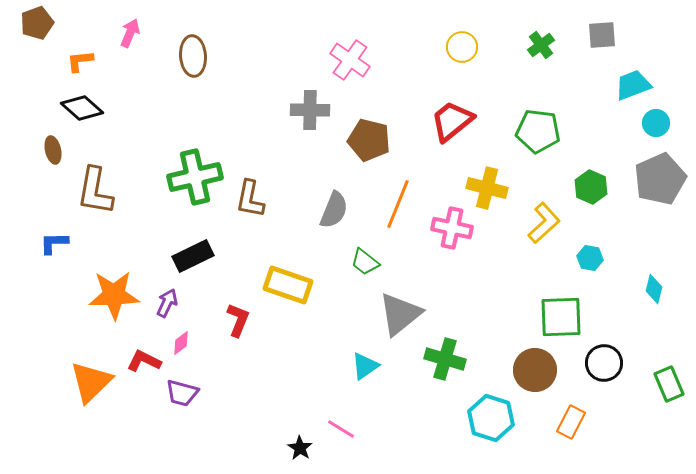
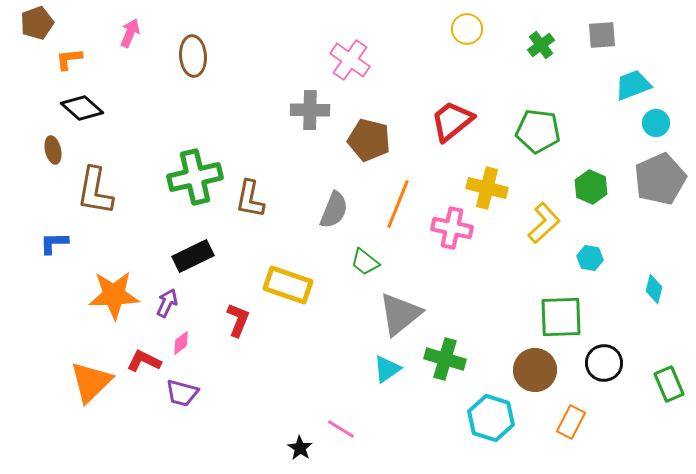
yellow circle at (462, 47): moved 5 px right, 18 px up
orange L-shape at (80, 61): moved 11 px left, 2 px up
cyan triangle at (365, 366): moved 22 px right, 3 px down
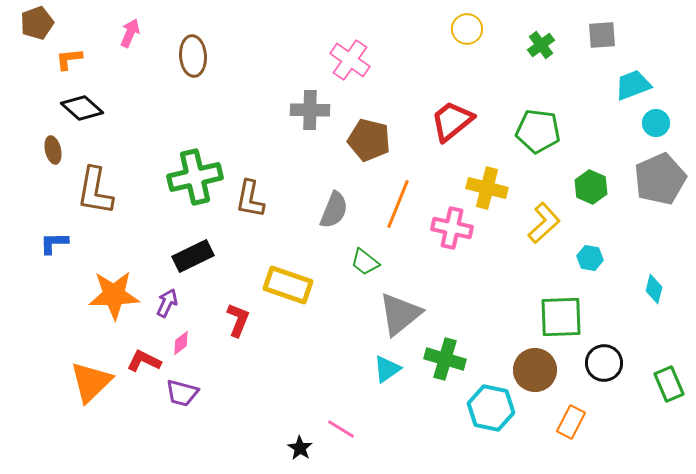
cyan hexagon at (491, 418): moved 10 px up; rotated 6 degrees counterclockwise
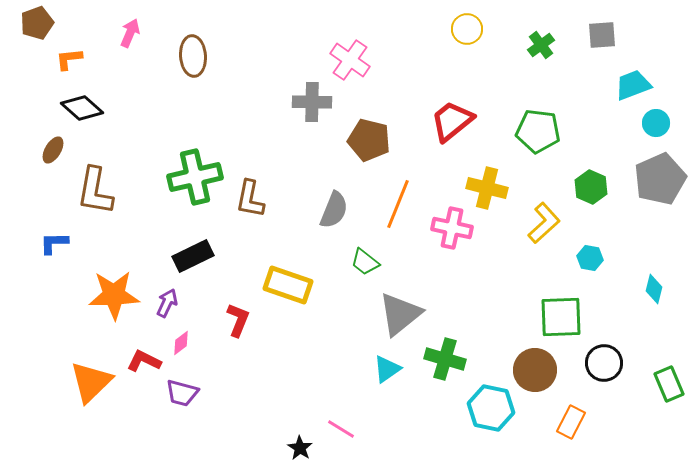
gray cross at (310, 110): moved 2 px right, 8 px up
brown ellipse at (53, 150): rotated 44 degrees clockwise
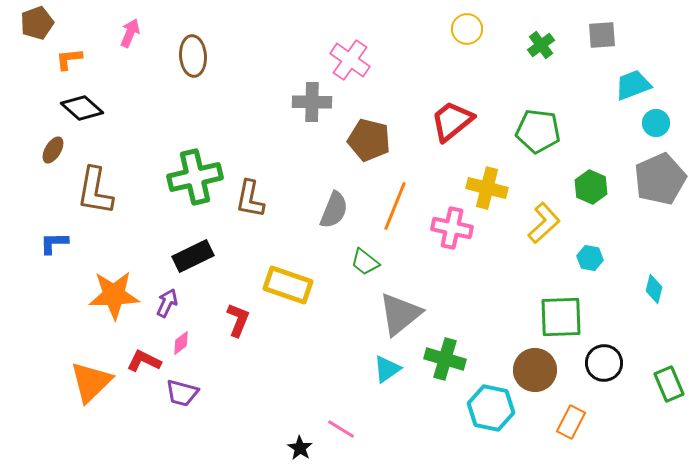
orange line at (398, 204): moved 3 px left, 2 px down
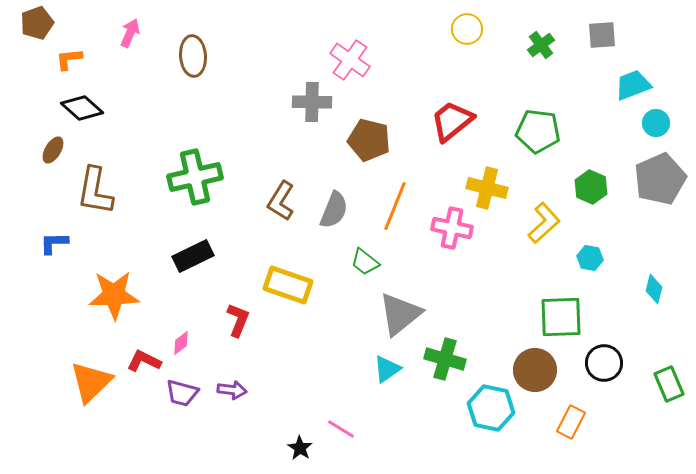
brown L-shape at (250, 199): moved 31 px right, 2 px down; rotated 21 degrees clockwise
purple arrow at (167, 303): moved 65 px right, 87 px down; rotated 72 degrees clockwise
